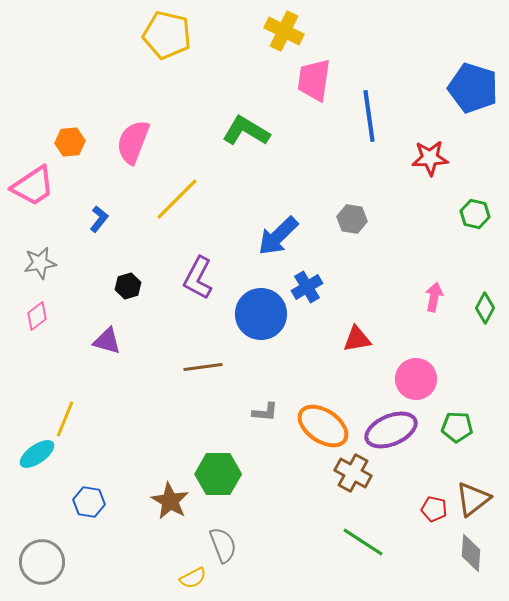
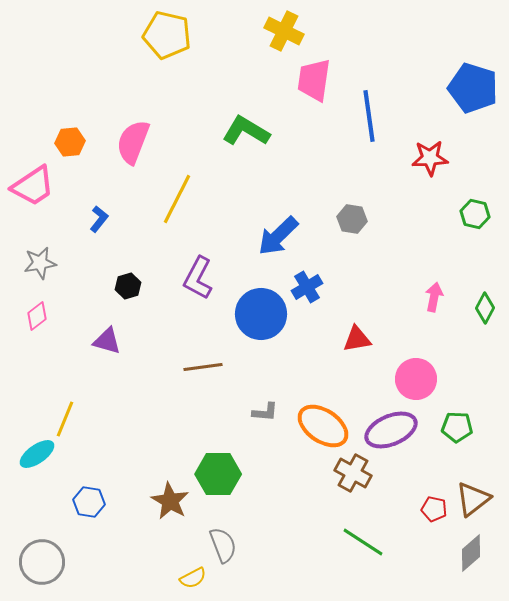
yellow line at (177, 199): rotated 18 degrees counterclockwise
gray diamond at (471, 553): rotated 45 degrees clockwise
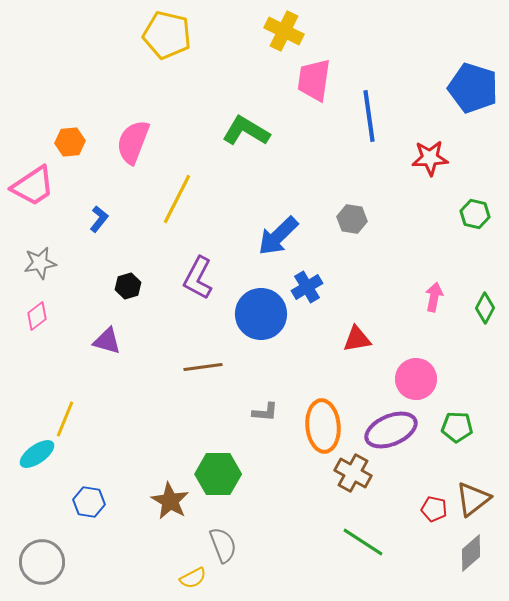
orange ellipse at (323, 426): rotated 51 degrees clockwise
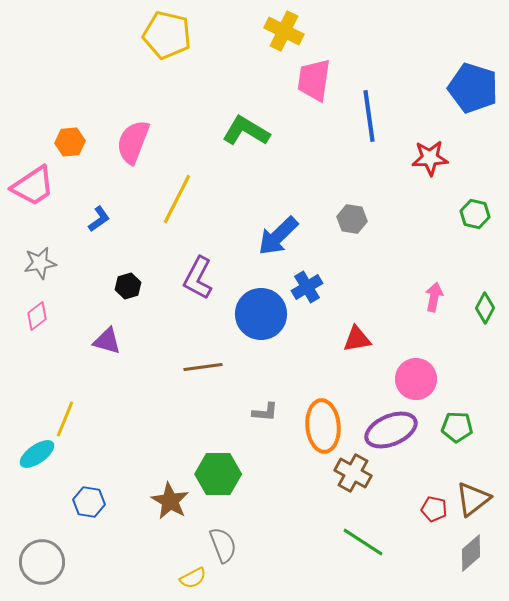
blue L-shape at (99, 219): rotated 16 degrees clockwise
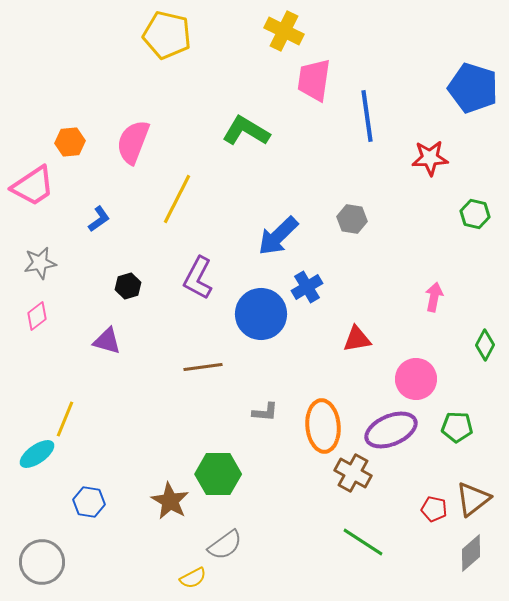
blue line at (369, 116): moved 2 px left
green diamond at (485, 308): moved 37 px down
gray semicircle at (223, 545): moved 2 px right; rotated 75 degrees clockwise
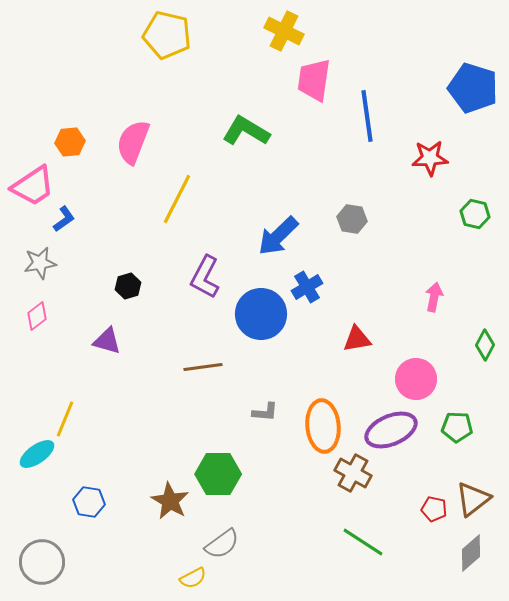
blue L-shape at (99, 219): moved 35 px left
purple L-shape at (198, 278): moved 7 px right, 1 px up
gray semicircle at (225, 545): moved 3 px left, 1 px up
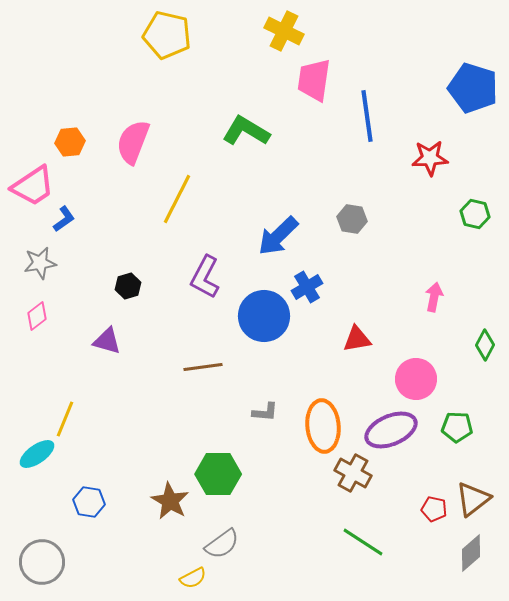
blue circle at (261, 314): moved 3 px right, 2 px down
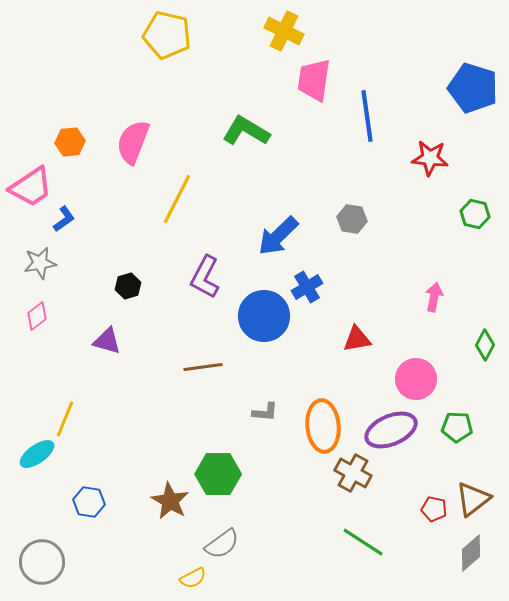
red star at (430, 158): rotated 9 degrees clockwise
pink trapezoid at (33, 186): moved 2 px left, 1 px down
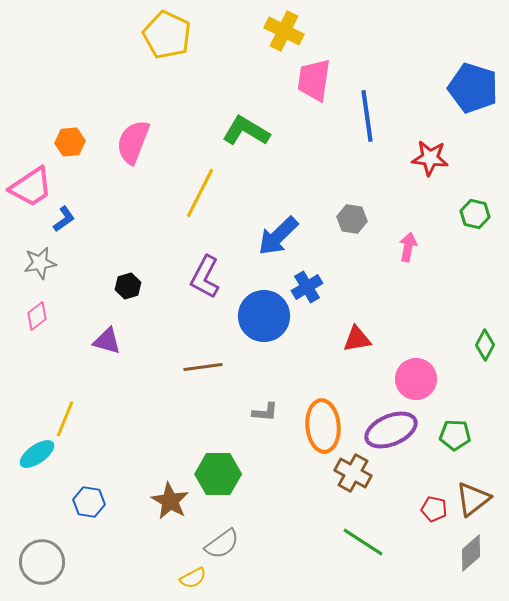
yellow pentagon at (167, 35): rotated 12 degrees clockwise
yellow line at (177, 199): moved 23 px right, 6 px up
pink arrow at (434, 297): moved 26 px left, 50 px up
green pentagon at (457, 427): moved 2 px left, 8 px down
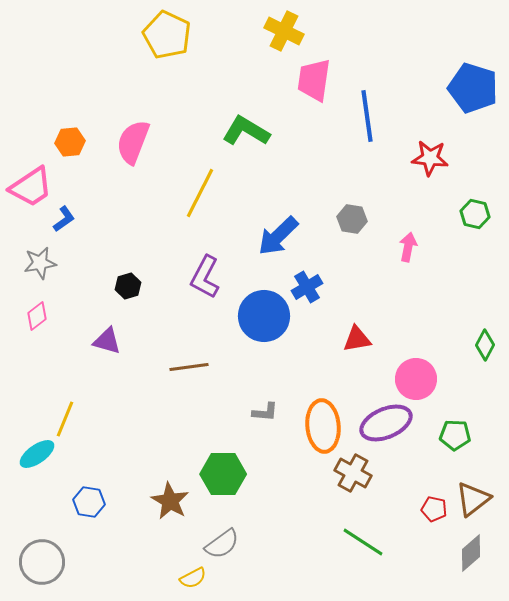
brown line at (203, 367): moved 14 px left
purple ellipse at (391, 430): moved 5 px left, 7 px up
green hexagon at (218, 474): moved 5 px right
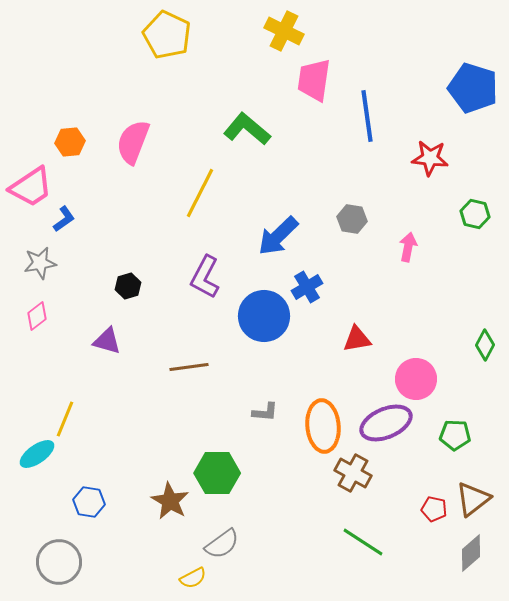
green L-shape at (246, 131): moved 1 px right, 2 px up; rotated 9 degrees clockwise
green hexagon at (223, 474): moved 6 px left, 1 px up
gray circle at (42, 562): moved 17 px right
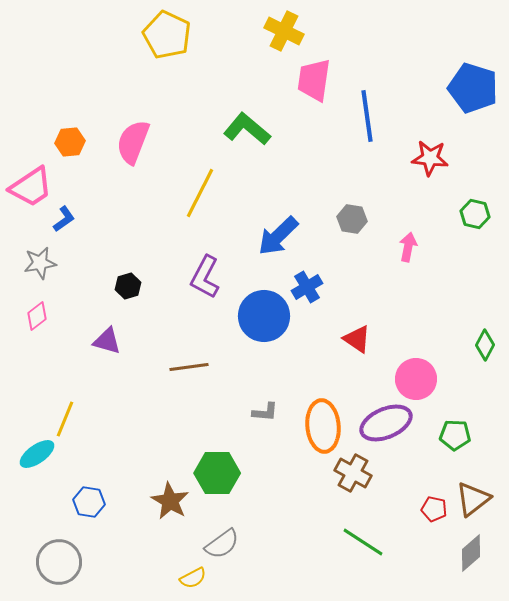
red triangle at (357, 339): rotated 44 degrees clockwise
